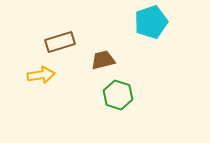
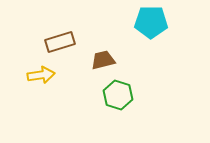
cyan pentagon: rotated 20 degrees clockwise
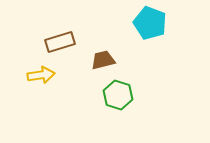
cyan pentagon: moved 1 px left, 1 px down; rotated 20 degrees clockwise
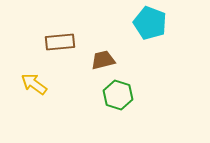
brown rectangle: rotated 12 degrees clockwise
yellow arrow: moved 7 px left, 9 px down; rotated 136 degrees counterclockwise
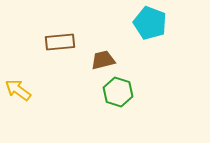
yellow arrow: moved 16 px left, 6 px down
green hexagon: moved 3 px up
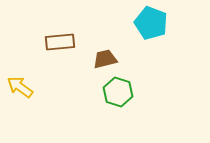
cyan pentagon: moved 1 px right
brown trapezoid: moved 2 px right, 1 px up
yellow arrow: moved 2 px right, 3 px up
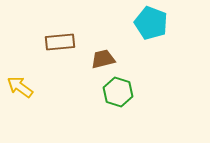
brown trapezoid: moved 2 px left
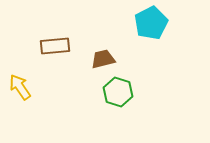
cyan pentagon: rotated 24 degrees clockwise
brown rectangle: moved 5 px left, 4 px down
yellow arrow: rotated 20 degrees clockwise
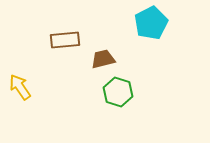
brown rectangle: moved 10 px right, 6 px up
